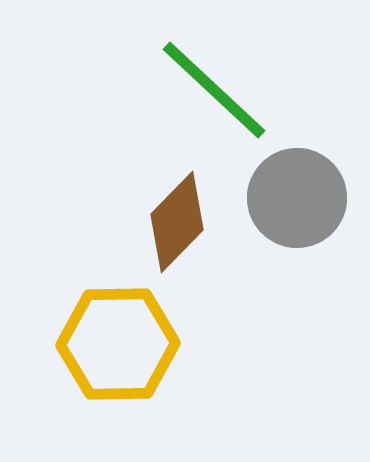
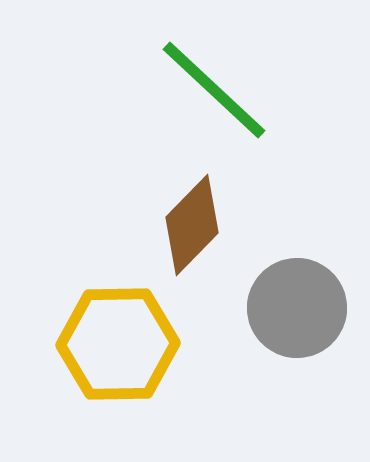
gray circle: moved 110 px down
brown diamond: moved 15 px right, 3 px down
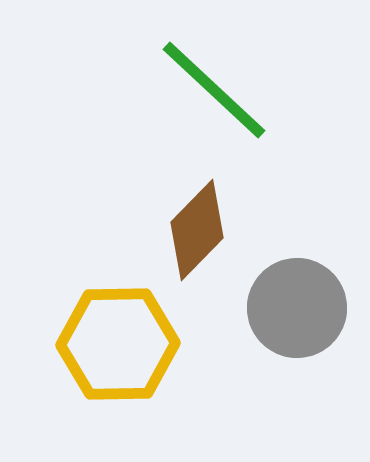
brown diamond: moved 5 px right, 5 px down
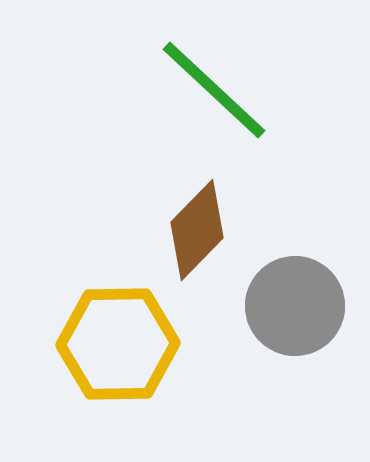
gray circle: moved 2 px left, 2 px up
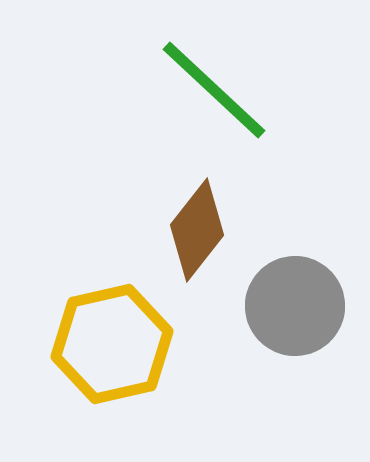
brown diamond: rotated 6 degrees counterclockwise
yellow hexagon: moved 6 px left; rotated 12 degrees counterclockwise
